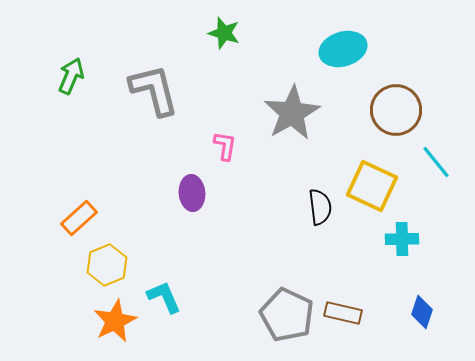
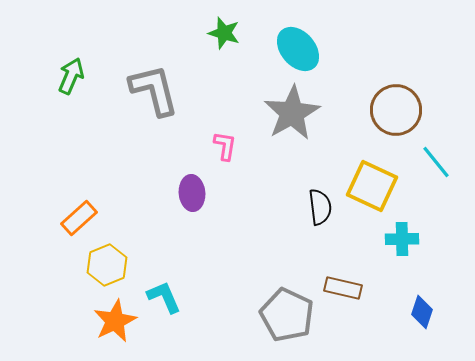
cyan ellipse: moved 45 px left; rotated 66 degrees clockwise
brown rectangle: moved 25 px up
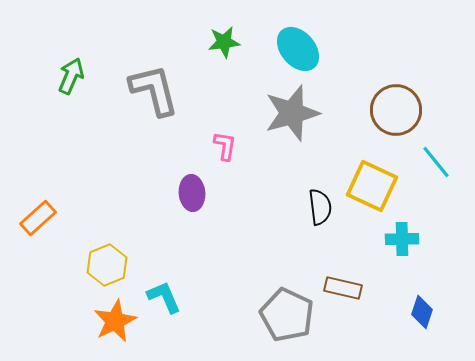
green star: moved 9 px down; rotated 24 degrees counterclockwise
gray star: rotated 14 degrees clockwise
orange rectangle: moved 41 px left
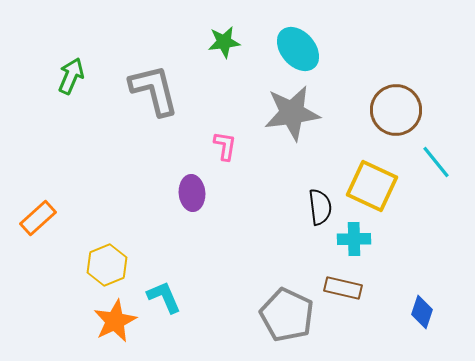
gray star: rotated 8 degrees clockwise
cyan cross: moved 48 px left
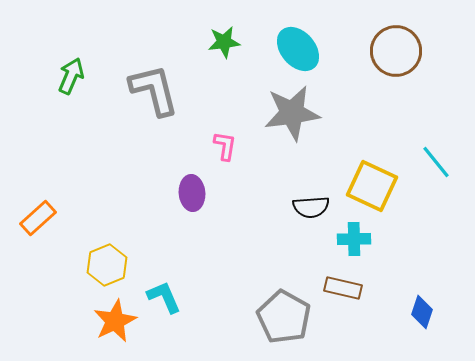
brown circle: moved 59 px up
black semicircle: moved 9 px left; rotated 93 degrees clockwise
gray pentagon: moved 3 px left, 2 px down; rotated 4 degrees clockwise
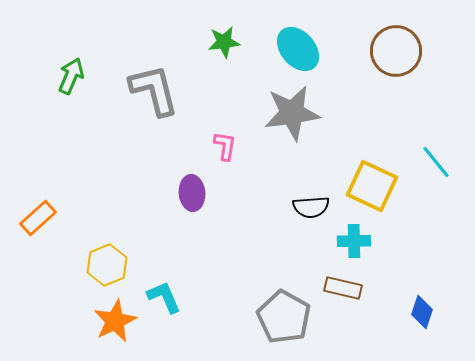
cyan cross: moved 2 px down
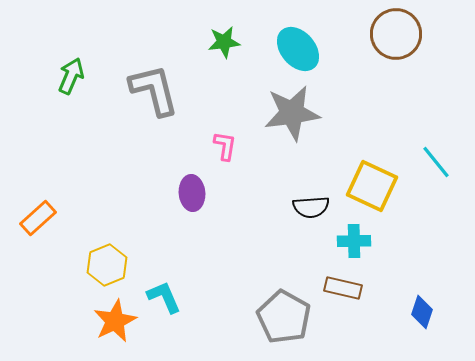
brown circle: moved 17 px up
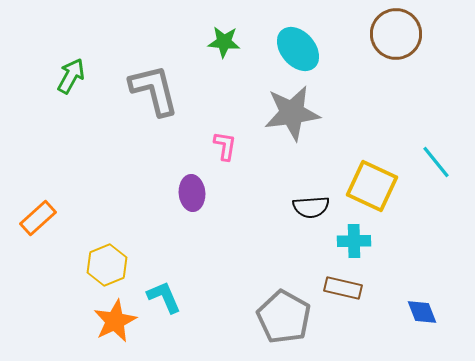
green star: rotated 12 degrees clockwise
green arrow: rotated 6 degrees clockwise
blue diamond: rotated 40 degrees counterclockwise
